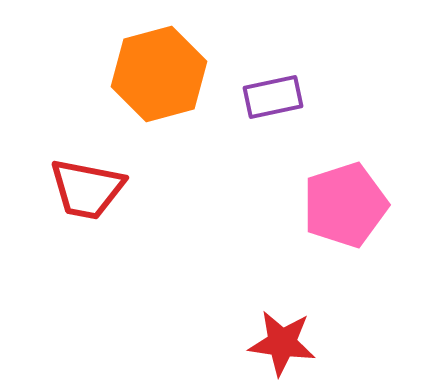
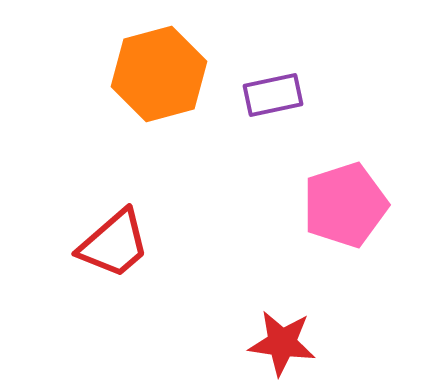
purple rectangle: moved 2 px up
red trapezoid: moved 27 px right, 55 px down; rotated 52 degrees counterclockwise
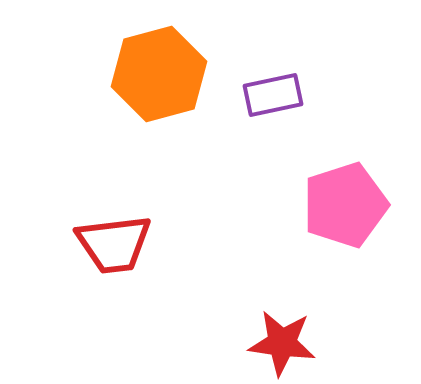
red trapezoid: rotated 34 degrees clockwise
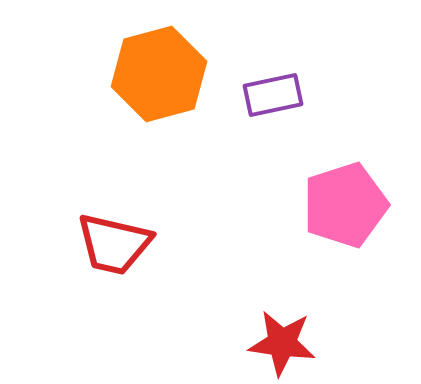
red trapezoid: rotated 20 degrees clockwise
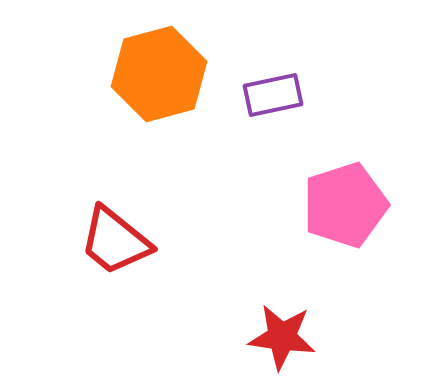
red trapezoid: moved 1 px right, 3 px up; rotated 26 degrees clockwise
red star: moved 6 px up
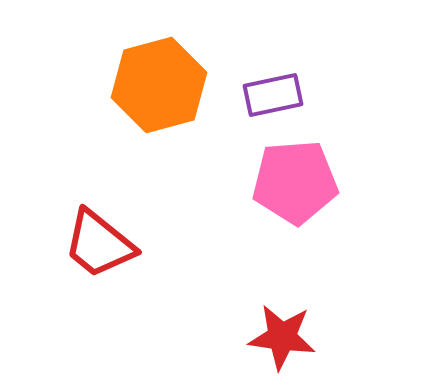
orange hexagon: moved 11 px down
pink pentagon: moved 50 px left, 23 px up; rotated 14 degrees clockwise
red trapezoid: moved 16 px left, 3 px down
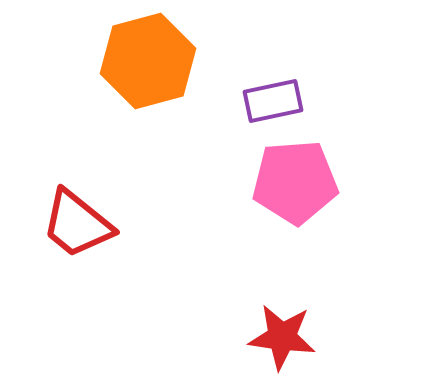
orange hexagon: moved 11 px left, 24 px up
purple rectangle: moved 6 px down
red trapezoid: moved 22 px left, 20 px up
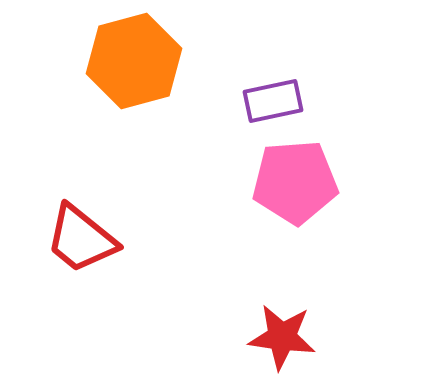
orange hexagon: moved 14 px left
red trapezoid: moved 4 px right, 15 px down
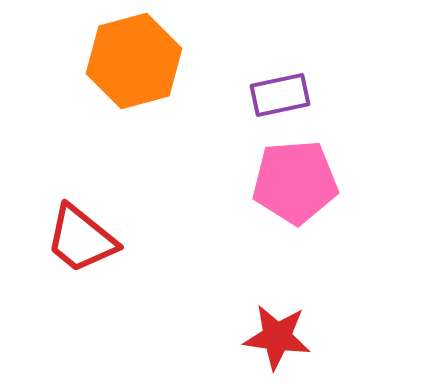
purple rectangle: moved 7 px right, 6 px up
red star: moved 5 px left
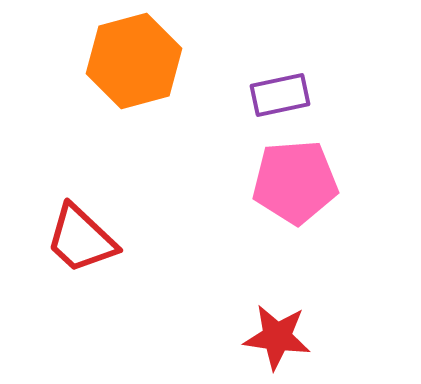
red trapezoid: rotated 4 degrees clockwise
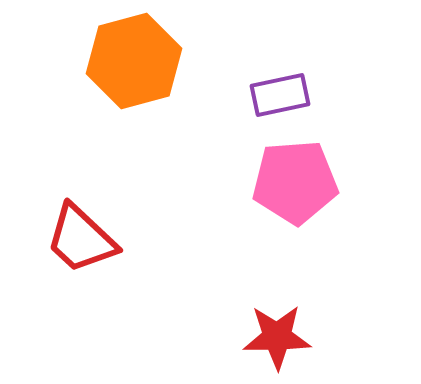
red star: rotated 8 degrees counterclockwise
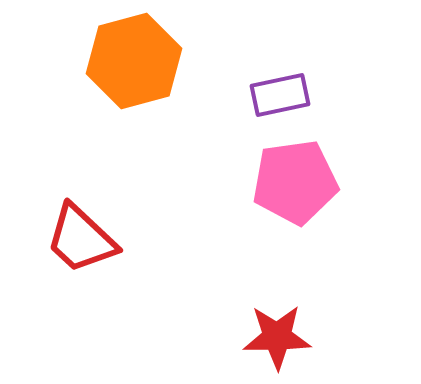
pink pentagon: rotated 4 degrees counterclockwise
